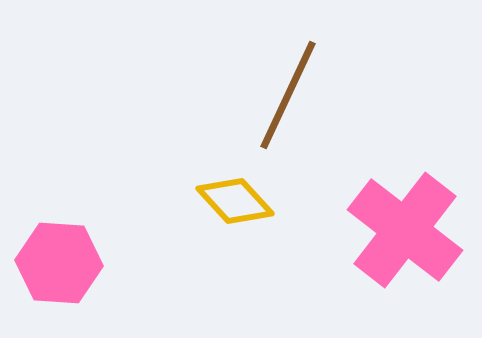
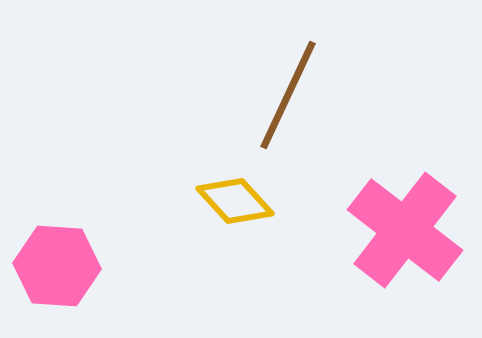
pink hexagon: moved 2 px left, 3 px down
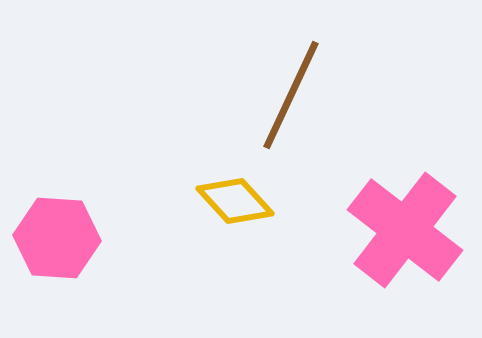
brown line: moved 3 px right
pink hexagon: moved 28 px up
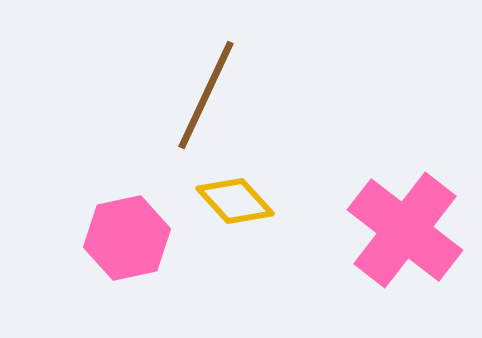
brown line: moved 85 px left
pink hexagon: moved 70 px right; rotated 16 degrees counterclockwise
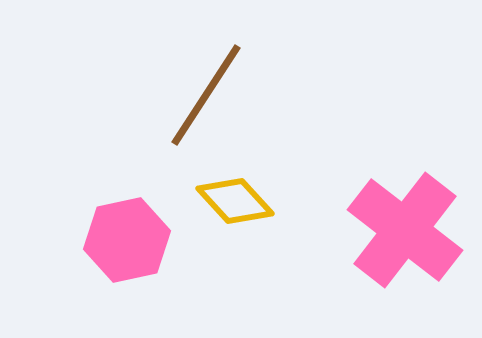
brown line: rotated 8 degrees clockwise
pink hexagon: moved 2 px down
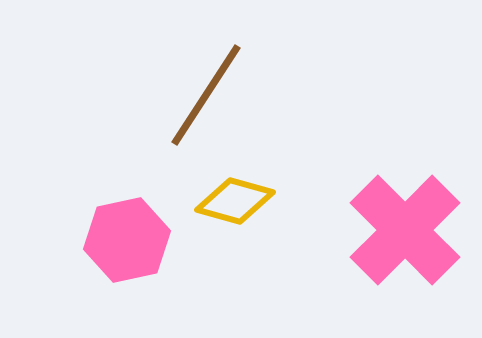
yellow diamond: rotated 32 degrees counterclockwise
pink cross: rotated 7 degrees clockwise
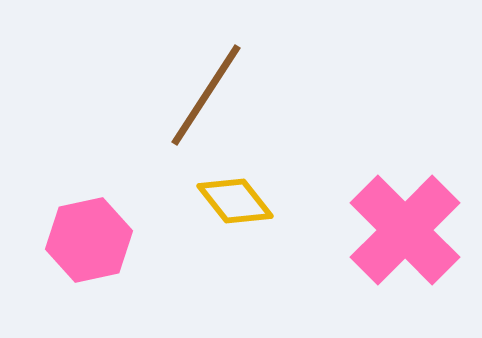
yellow diamond: rotated 36 degrees clockwise
pink hexagon: moved 38 px left
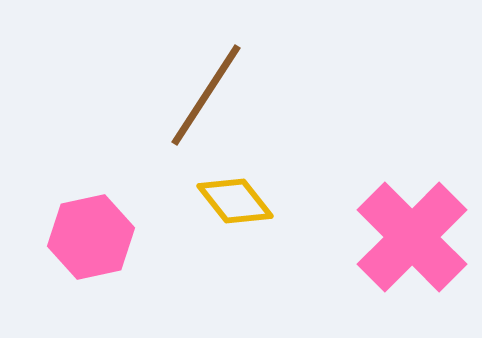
pink cross: moved 7 px right, 7 px down
pink hexagon: moved 2 px right, 3 px up
